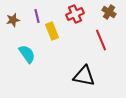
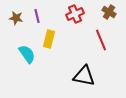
brown star: moved 3 px right, 2 px up; rotated 24 degrees clockwise
yellow rectangle: moved 3 px left, 8 px down; rotated 36 degrees clockwise
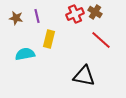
brown cross: moved 14 px left
red line: rotated 25 degrees counterclockwise
cyan semicircle: moved 2 px left; rotated 66 degrees counterclockwise
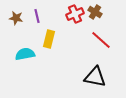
black triangle: moved 11 px right, 1 px down
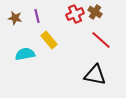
brown star: moved 1 px left
yellow rectangle: moved 1 px down; rotated 54 degrees counterclockwise
black triangle: moved 2 px up
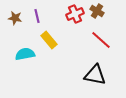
brown cross: moved 2 px right, 1 px up
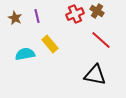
brown star: rotated 16 degrees clockwise
yellow rectangle: moved 1 px right, 4 px down
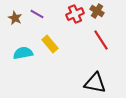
purple line: moved 2 px up; rotated 48 degrees counterclockwise
red line: rotated 15 degrees clockwise
cyan semicircle: moved 2 px left, 1 px up
black triangle: moved 8 px down
